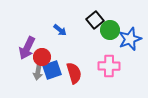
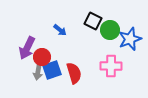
black square: moved 2 px left, 1 px down; rotated 24 degrees counterclockwise
pink cross: moved 2 px right
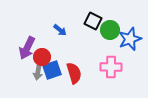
pink cross: moved 1 px down
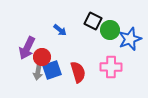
red semicircle: moved 4 px right, 1 px up
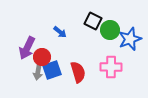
blue arrow: moved 2 px down
